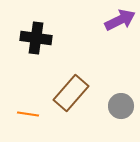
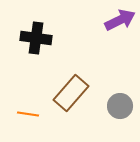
gray circle: moved 1 px left
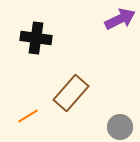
purple arrow: moved 1 px up
gray circle: moved 21 px down
orange line: moved 2 px down; rotated 40 degrees counterclockwise
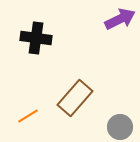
brown rectangle: moved 4 px right, 5 px down
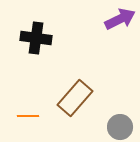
orange line: rotated 30 degrees clockwise
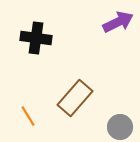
purple arrow: moved 2 px left, 3 px down
orange line: rotated 60 degrees clockwise
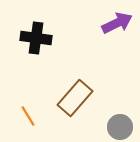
purple arrow: moved 1 px left, 1 px down
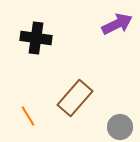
purple arrow: moved 1 px down
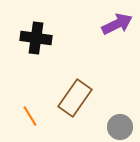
brown rectangle: rotated 6 degrees counterclockwise
orange line: moved 2 px right
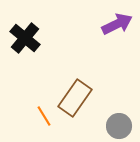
black cross: moved 11 px left; rotated 32 degrees clockwise
orange line: moved 14 px right
gray circle: moved 1 px left, 1 px up
